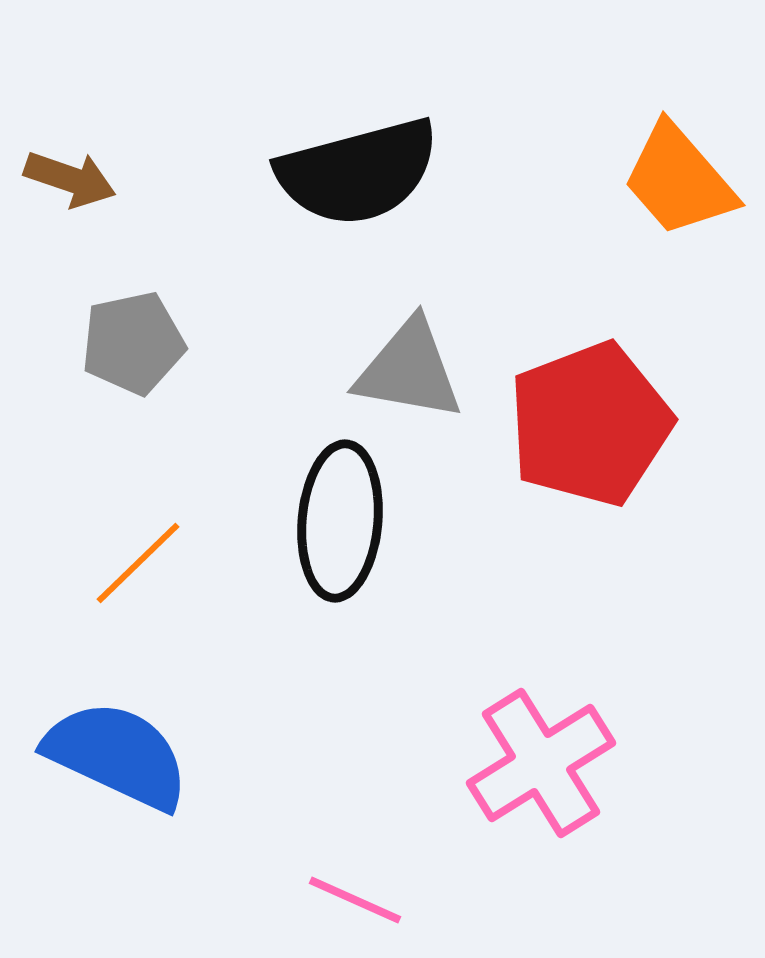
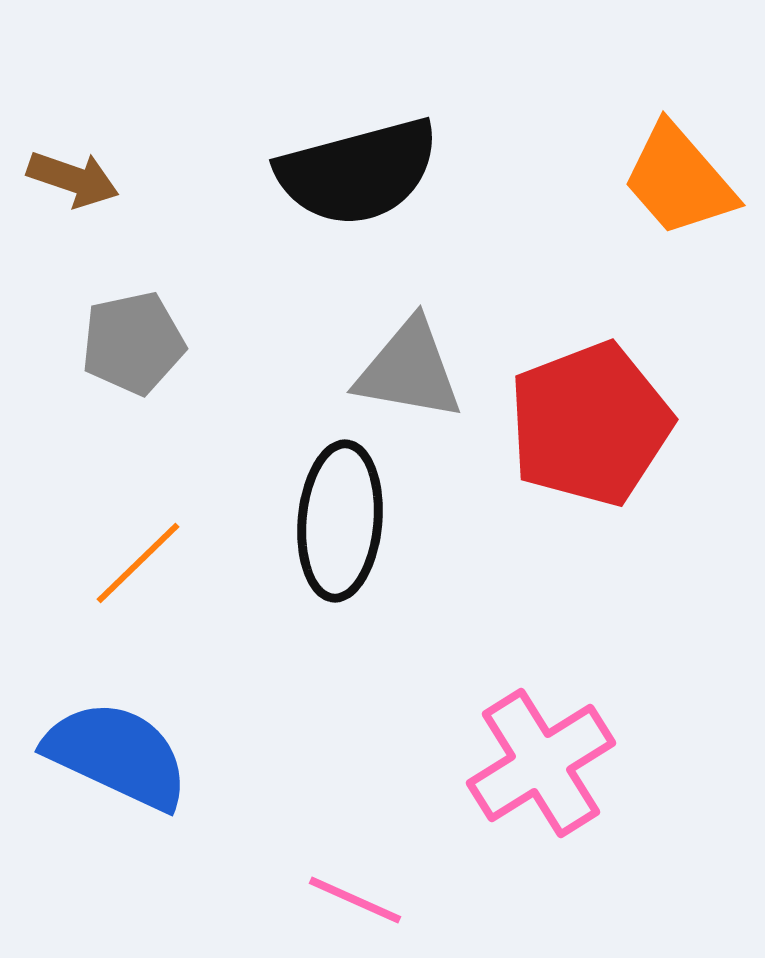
brown arrow: moved 3 px right
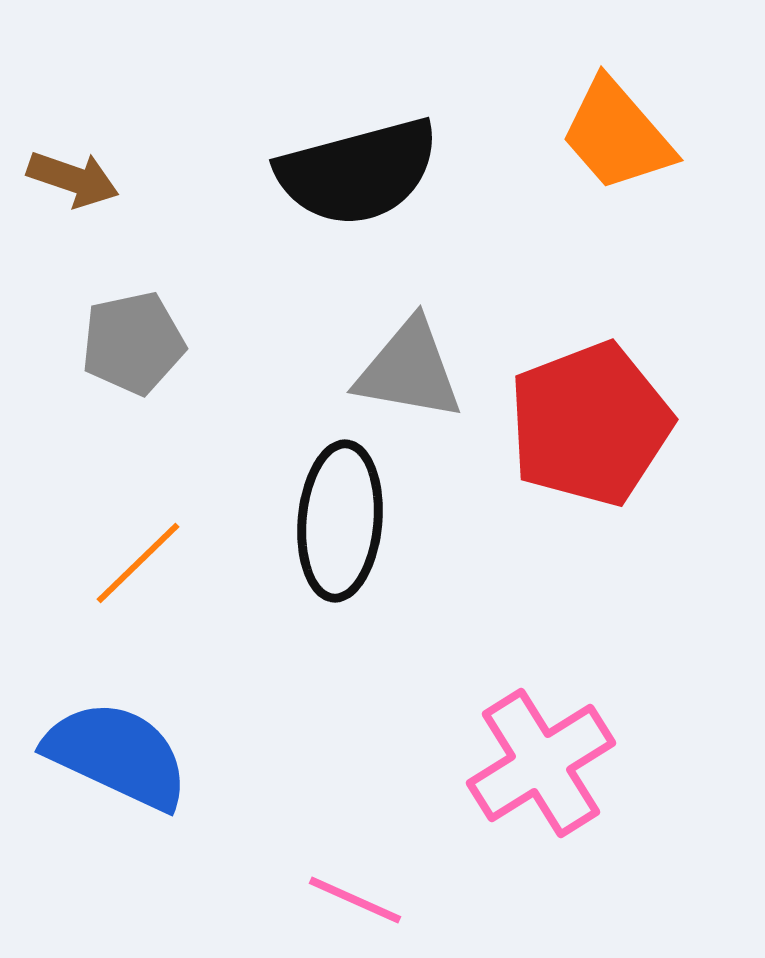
orange trapezoid: moved 62 px left, 45 px up
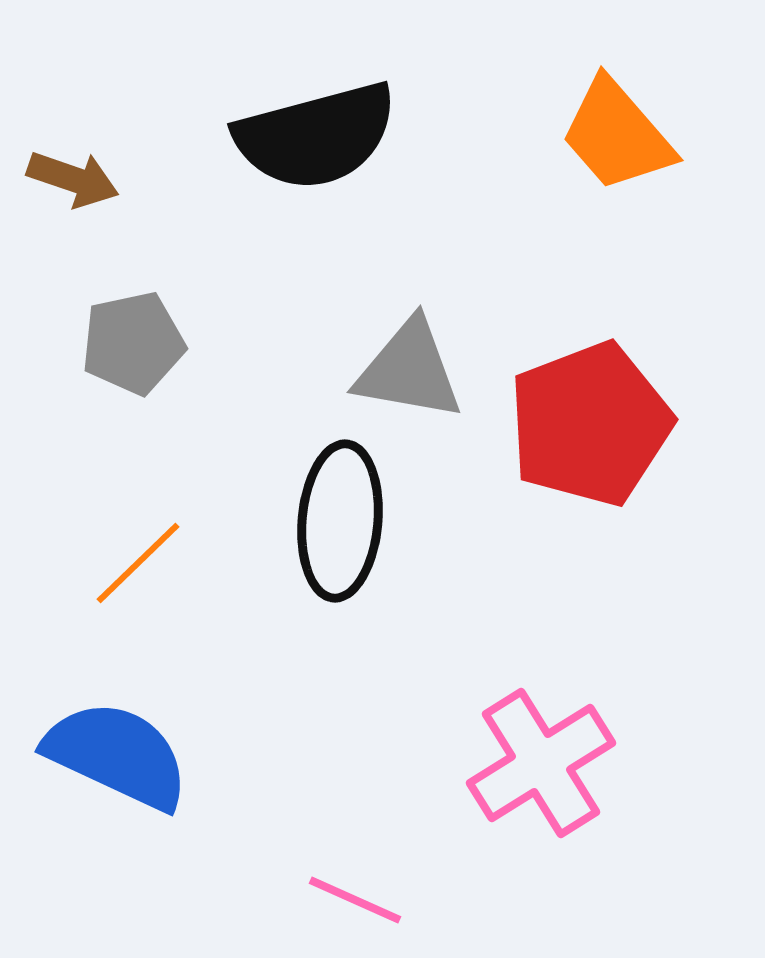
black semicircle: moved 42 px left, 36 px up
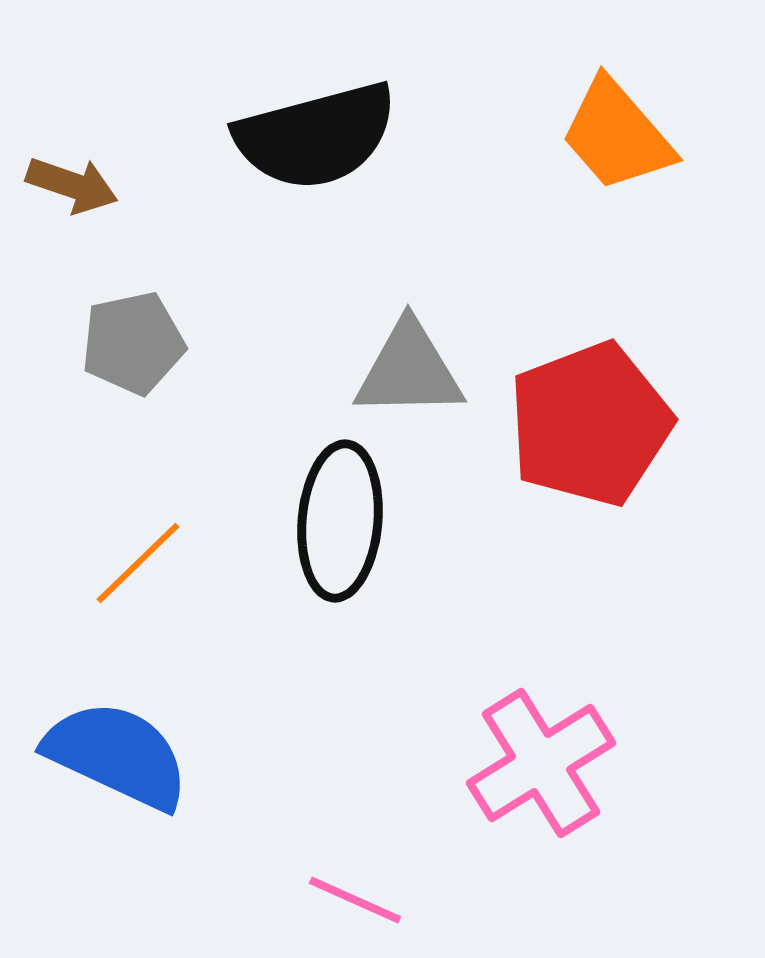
brown arrow: moved 1 px left, 6 px down
gray triangle: rotated 11 degrees counterclockwise
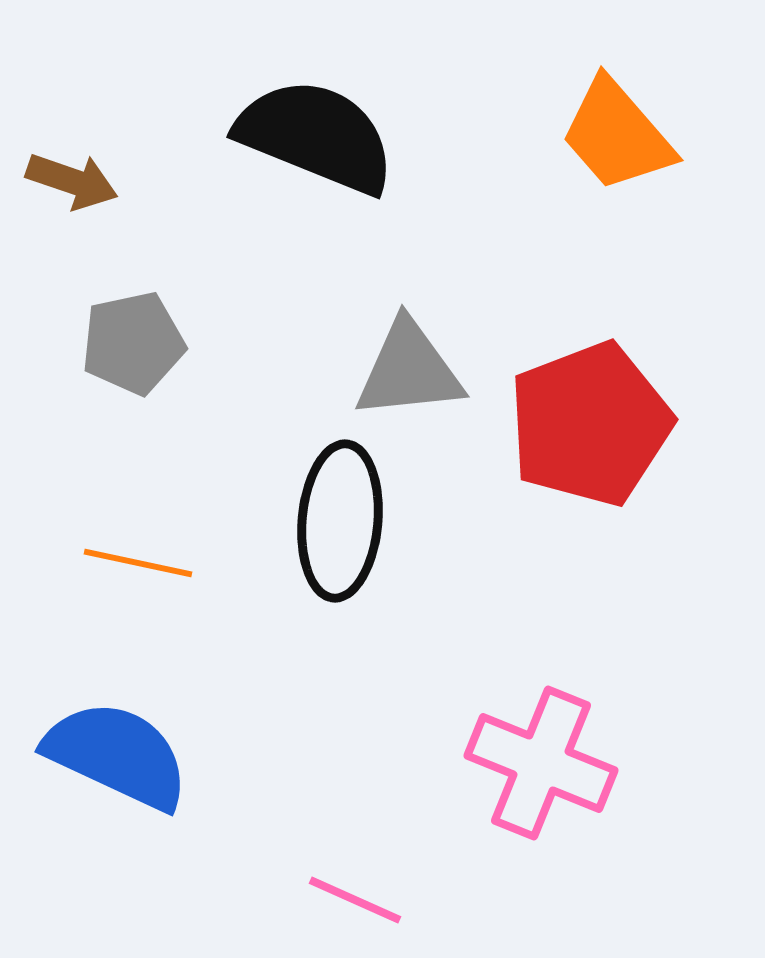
black semicircle: rotated 143 degrees counterclockwise
brown arrow: moved 4 px up
gray triangle: rotated 5 degrees counterclockwise
orange line: rotated 56 degrees clockwise
pink cross: rotated 36 degrees counterclockwise
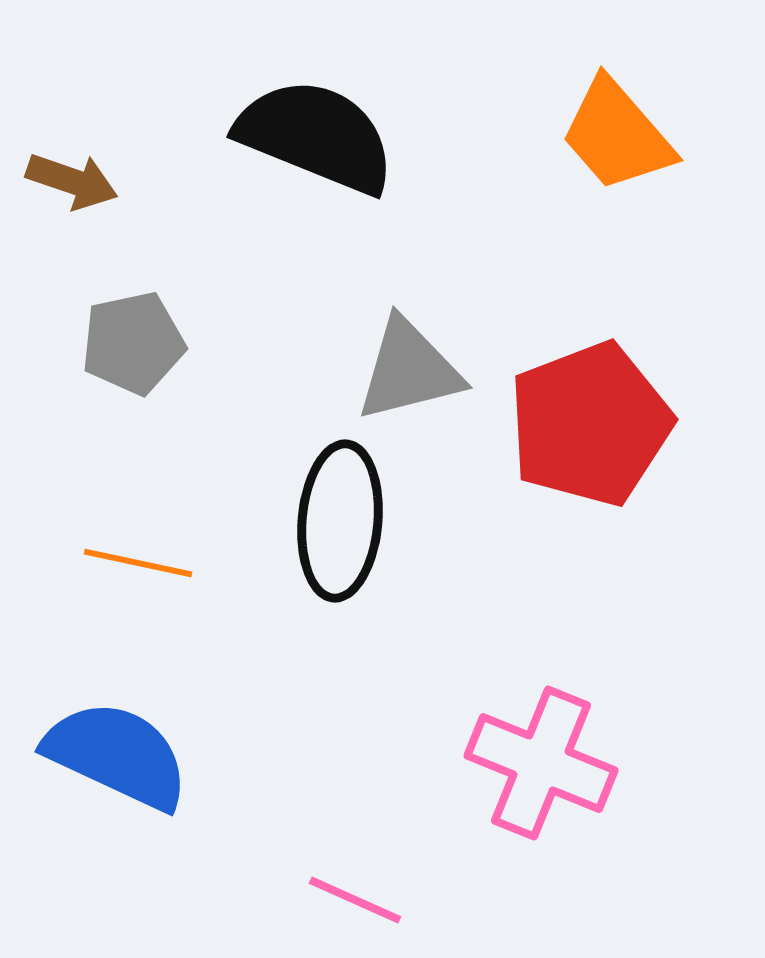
gray triangle: rotated 8 degrees counterclockwise
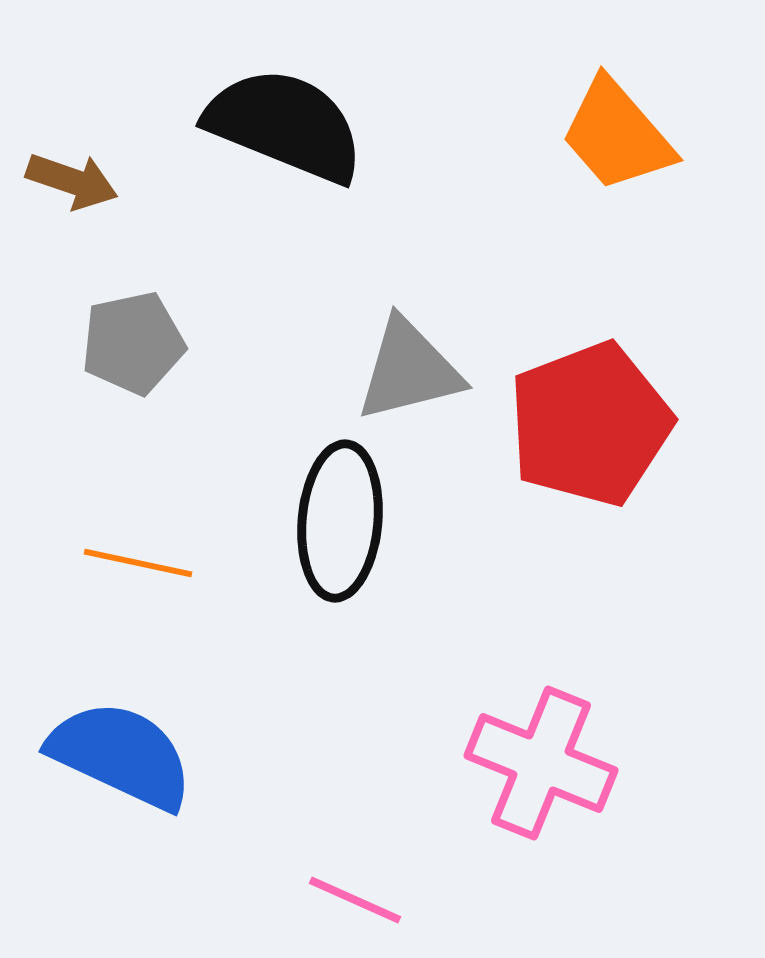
black semicircle: moved 31 px left, 11 px up
blue semicircle: moved 4 px right
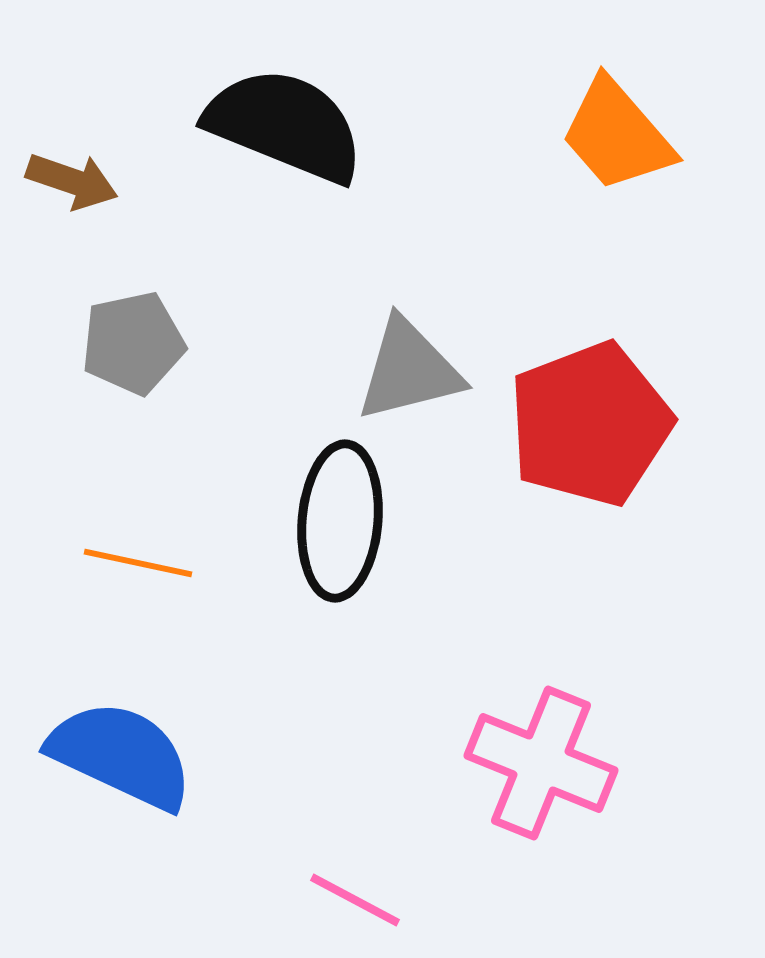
pink line: rotated 4 degrees clockwise
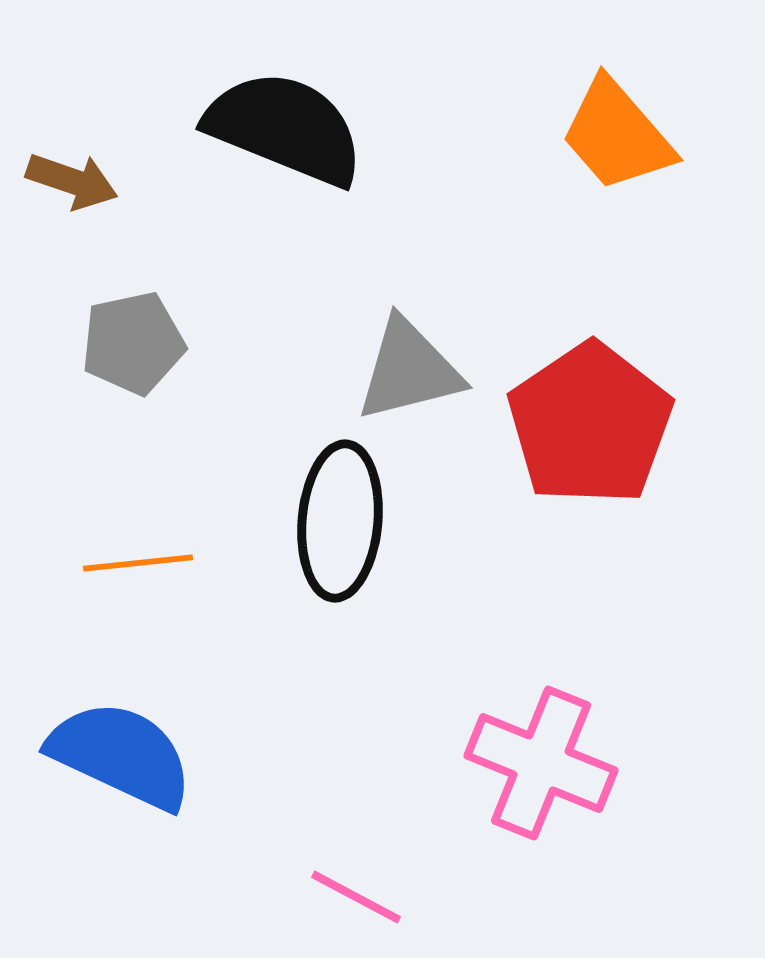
black semicircle: moved 3 px down
red pentagon: rotated 13 degrees counterclockwise
orange line: rotated 18 degrees counterclockwise
pink line: moved 1 px right, 3 px up
